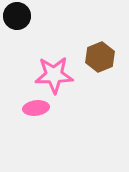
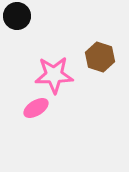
brown hexagon: rotated 20 degrees counterclockwise
pink ellipse: rotated 25 degrees counterclockwise
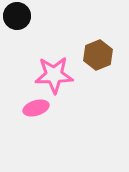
brown hexagon: moved 2 px left, 2 px up; rotated 20 degrees clockwise
pink ellipse: rotated 15 degrees clockwise
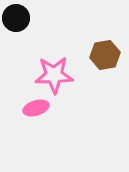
black circle: moved 1 px left, 2 px down
brown hexagon: moved 7 px right; rotated 12 degrees clockwise
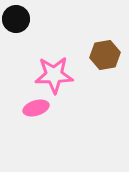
black circle: moved 1 px down
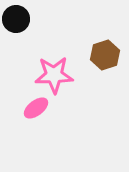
brown hexagon: rotated 8 degrees counterclockwise
pink ellipse: rotated 20 degrees counterclockwise
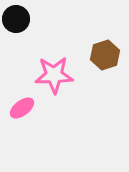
pink ellipse: moved 14 px left
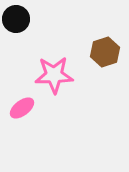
brown hexagon: moved 3 px up
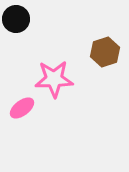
pink star: moved 4 px down
